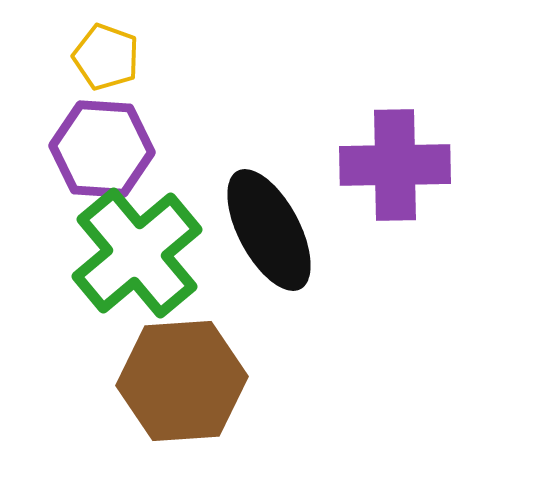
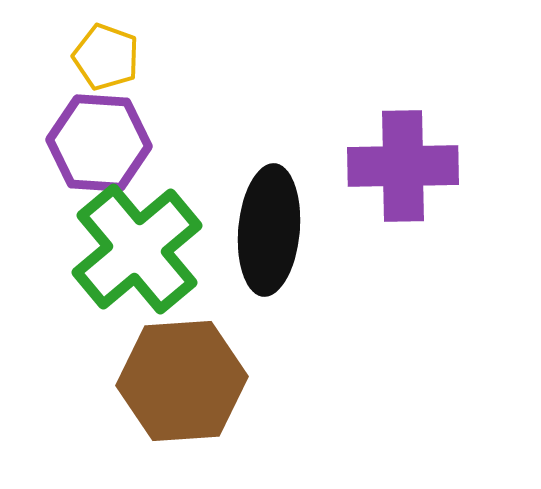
purple hexagon: moved 3 px left, 6 px up
purple cross: moved 8 px right, 1 px down
black ellipse: rotated 33 degrees clockwise
green cross: moved 4 px up
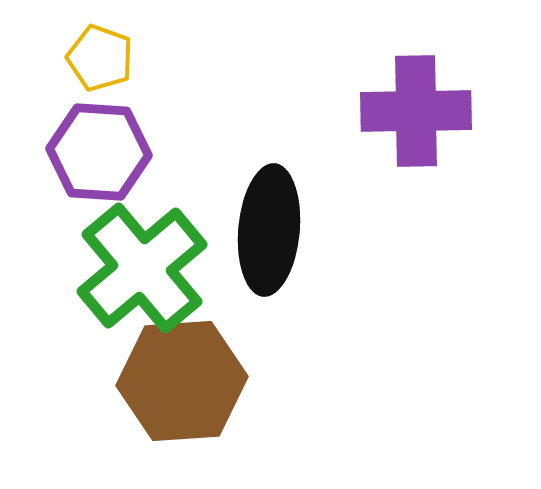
yellow pentagon: moved 6 px left, 1 px down
purple hexagon: moved 9 px down
purple cross: moved 13 px right, 55 px up
green cross: moved 5 px right, 19 px down
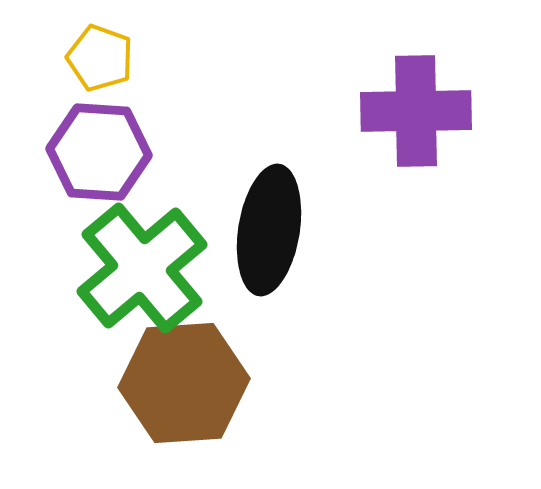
black ellipse: rotated 4 degrees clockwise
brown hexagon: moved 2 px right, 2 px down
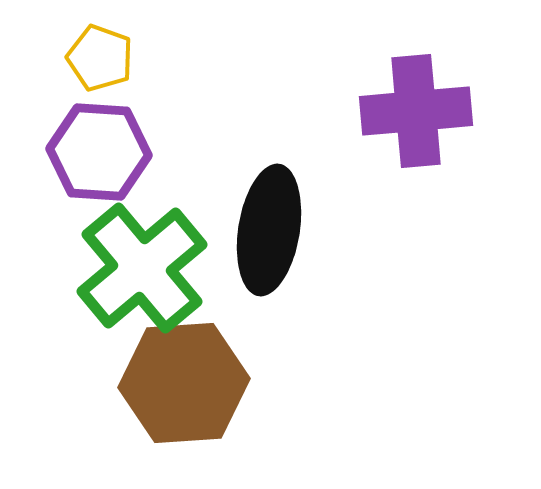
purple cross: rotated 4 degrees counterclockwise
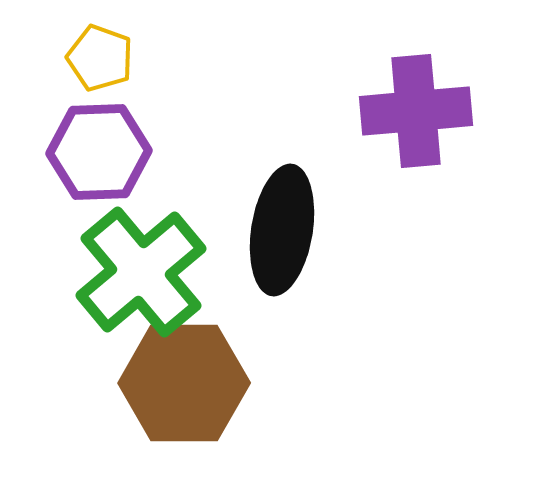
purple hexagon: rotated 6 degrees counterclockwise
black ellipse: moved 13 px right
green cross: moved 1 px left, 4 px down
brown hexagon: rotated 4 degrees clockwise
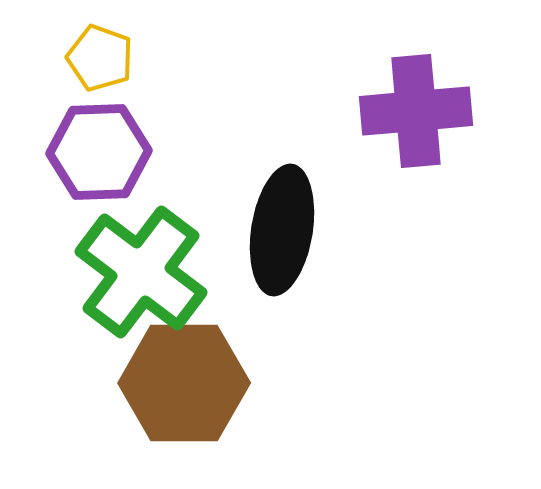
green cross: rotated 13 degrees counterclockwise
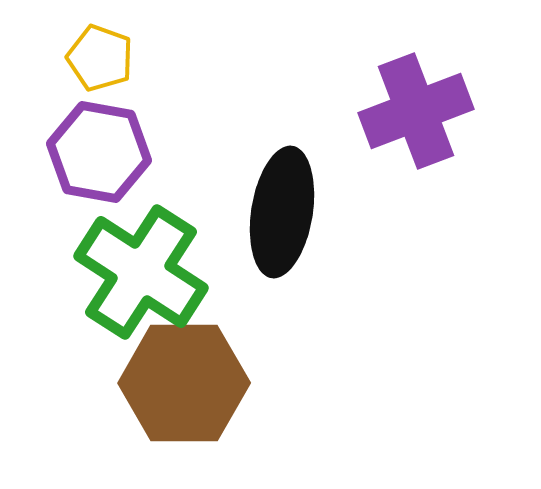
purple cross: rotated 16 degrees counterclockwise
purple hexagon: rotated 12 degrees clockwise
black ellipse: moved 18 px up
green cross: rotated 4 degrees counterclockwise
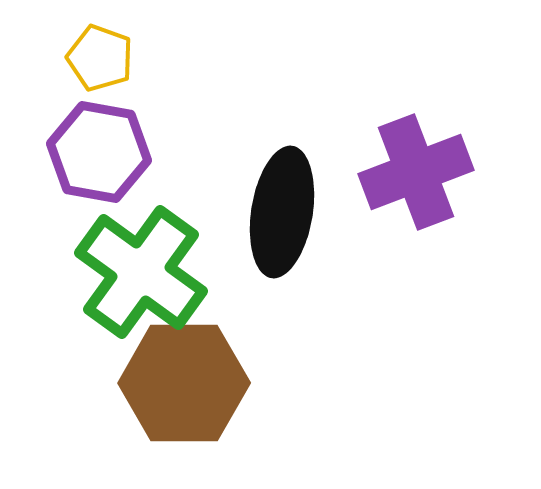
purple cross: moved 61 px down
green cross: rotated 3 degrees clockwise
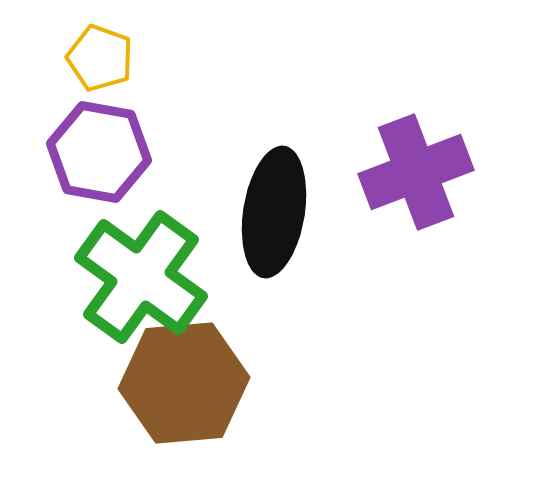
black ellipse: moved 8 px left
green cross: moved 5 px down
brown hexagon: rotated 5 degrees counterclockwise
